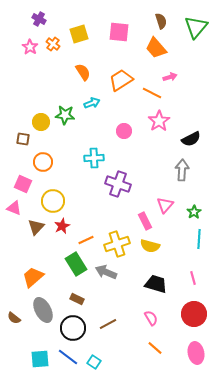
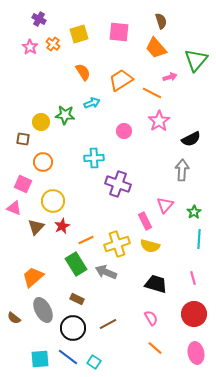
green triangle at (196, 27): moved 33 px down
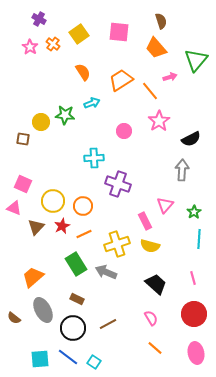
yellow square at (79, 34): rotated 18 degrees counterclockwise
orange line at (152, 93): moved 2 px left, 2 px up; rotated 24 degrees clockwise
orange circle at (43, 162): moved 40 px right, 44 px down
orange line at (86, 240): moved 2 px left, 6 px up
black trapezoid at (156, 284): rotated 25 degrees clockwise
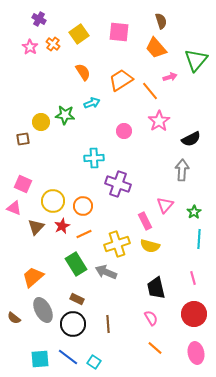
brown square at (23, 139): rotated 16 degrees counterclockwise
black trapezoid at (156, 284): moved 4 px down; rotated 145 degrees counterclockwise
brown line at (108, 324): rotated 66 degrees counterclockwise
black circle at (73, 328): moved 4 px up
